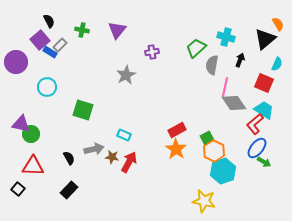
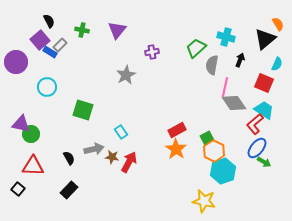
cyan rectangle at (124, 135): moved 3 px left, 3 px up; rotated 32 degrees clockwise
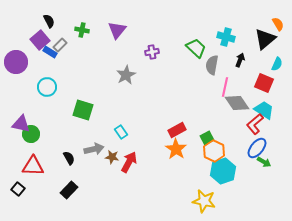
green trapezoid at (196, 48): rotated 85 degrees clockwise
gray diamond at (234, 103): moved 3 px right
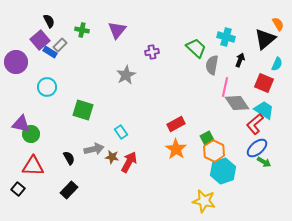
red rectangle at (177, 130): moved 1 px left, 6 px up
blue ellipse at (257, 148): rotated 10 degrees clockwise
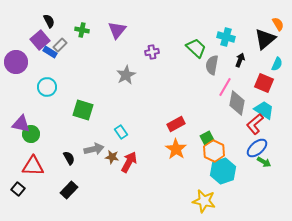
pink line at (225, 87): rotated 18 degrees clockwise
gray diamond at (237, 103): rotated 45 degrees clockwise
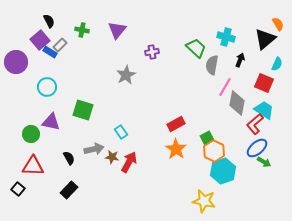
purple triangle at (21, 124): moved 30 px right, 2 px up
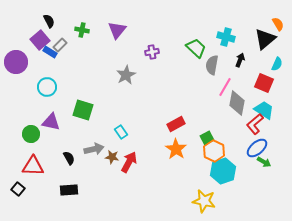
black rectangle at (69, 190): rotated 42 degrees clockwise
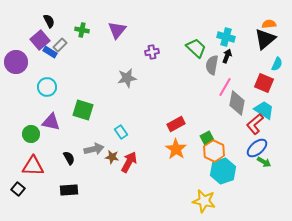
orange semicircle at (278, 24): moved 9 px left; rotated 64 degrees counterclockwise
black arrow at (240, 60): moved 13 px left, 4 px up
gray star at (126, 75): moved 1 px right, 3 px down; rotated 18 degrees clockwise
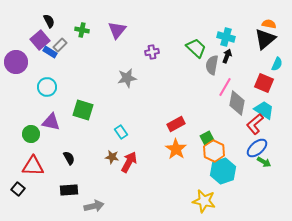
orange semicircle at (269, 24): rotated 16 degrees clockwise
gray arrow at (94, 149): moved 57 px down
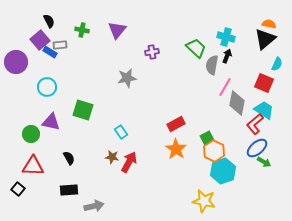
gray rectangle at (60, 45): rotated 40 degrees clockwise
